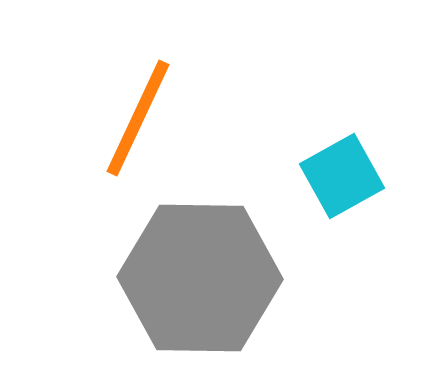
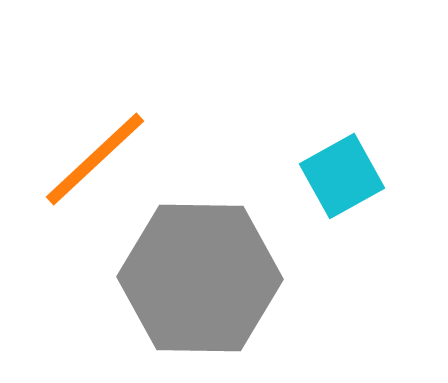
orange line: moved 43 px left, 41 px down; rotated 22 degrees clockwise
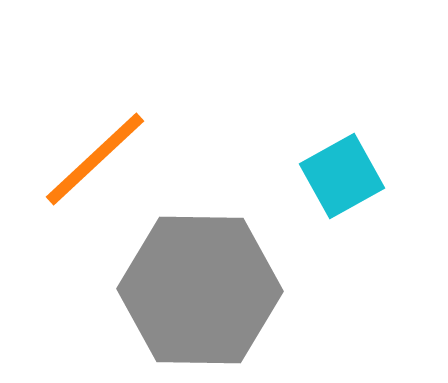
gray hexagon: moved 12 px down
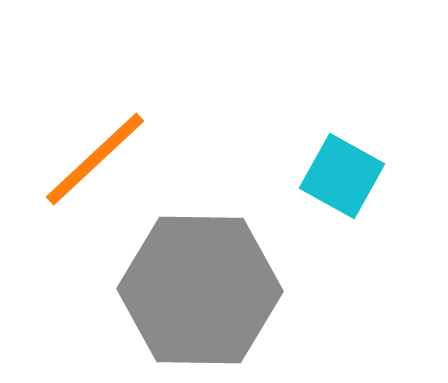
cyan square: rotated 32 degrees counterclockwise
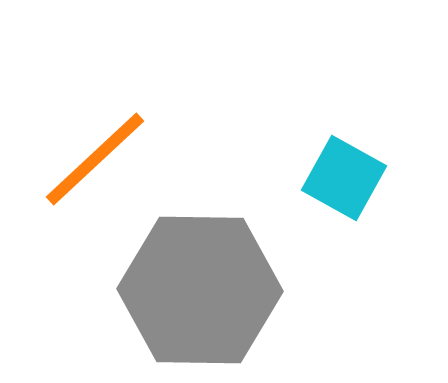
cyan square: moved 2 px right, 2 px down
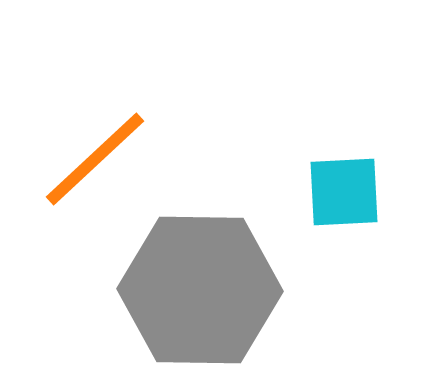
cyan square: moved 14 px down; rotated 32 degrees counterclockwise
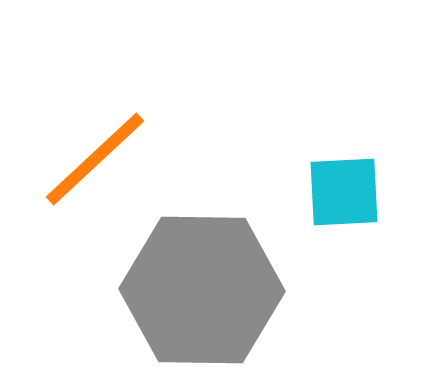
gray hexagon: moved 2 px right
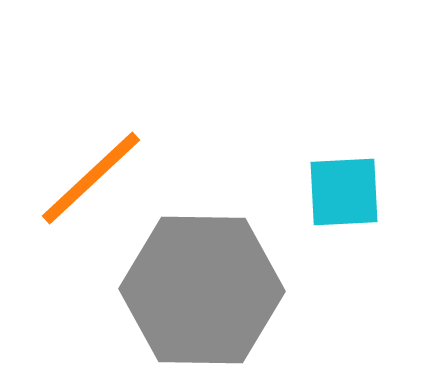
orange line: moved 4 px left, 19 px down
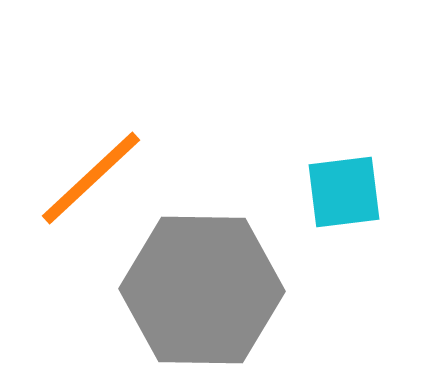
cyan square: rotated 4 degrees counterclockwise
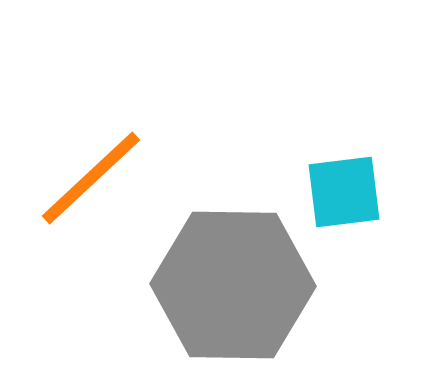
gray hexagon: moved 31 px right, 5 px up
